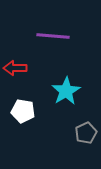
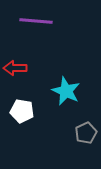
purple line: moved 17 px left, 15 px up
cyan star: rotated 16 degrees counterclockwise
white pentagon: moved 1 px left
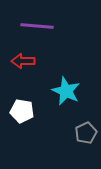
purple line: moved 1 px right, 5 px down
red arrow: moved 8 px right, 7 px up
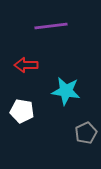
purple line: moved 14 px right; rotated 12 degrees counterclockwise
red arrow: moved 3 px right, 4 px down
cyan star: rotated 16 degrees counterclockwise
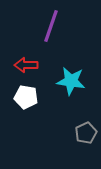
purple line: rotated 64 degrees counterclockwise
cyan star: moved 5 px right, 10 px up
white pentagon: moved 4 px right, 14 px up
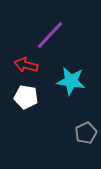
purple line: moved 1 px left, 9 px down; rotated 24 degrees clockwise
red arrow: rotated 15 degrees clockwise
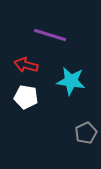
purple line: rotated 64 degrees clockwise
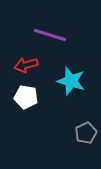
red arrow: rotated 30 degrees counterclockwise
cyan star: rotated 8 degrees clockwise
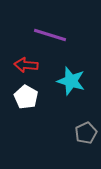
red arrow: rotated 20 degrees clockwise
white pentagon: rotated 20 degrees clockwise
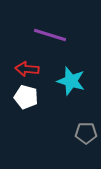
red arrow: moved 1 px right, 4 px down
white pentagon: rotated 15 degrees counterclockwise
gray pentagon: rotated 25 degrees clockwise
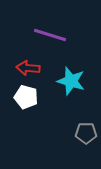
red arrow: moved 1 px right, 1 px up
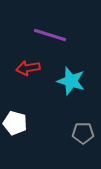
red arrow: rotated 15 degrees counterclockwise
white pentagon: moved 11 px left, 26 px down
gray pentagon: moved 3 px left
